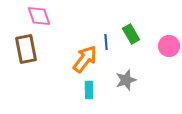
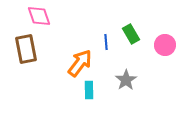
pink circle: moved 4 px left, 1 px up
orange arrow: moved 5 px left, 4 px down
gray star: rotated 15 degrees counterclockwise
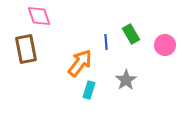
cyan rectangle: rotated 18 degrees clockwise
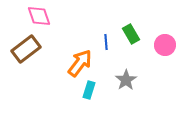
brown rectangle: rotated 64 degrees clockwise
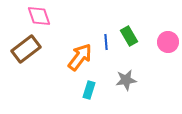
green rectangle: moved 2 px left, 2 px down
pink circle: moved 3 px right, 3 px up
orange arrow: moved 6 px up
gray star: rotated 25 degrees clockwise
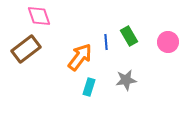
cyan rectangle: moved 3 px up
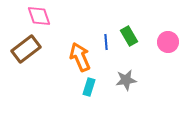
orange arrow: rotated 60 degrees counterclockwise
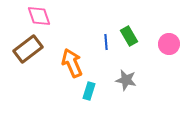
pink circle: moved 1 px right, 2 px down
brown rectangle: moved 2 px right
orange arrow: moved 8 px left, 6 px down
gray star: rotated 20 degrees clockwise
cyan rectangle: moved 4 px down
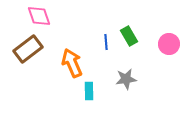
gray star: moved 1 px up; rotated 20 degrees counterclockwise
cyan rectangle: rotated 18 degrees counterclockwise
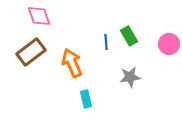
brown rectangle: moved 3 px right, 3 px down
gray star: moved 4 px right, 2 px up
cyan rectangle: moved 3 px left, 8 px down; rotated 12 degrees counterclockwise
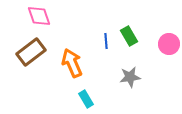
blue line: moved 1 px up
cyan rectangle: rotated 18 degrees counterclockwise
